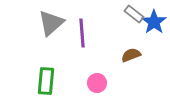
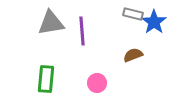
gray rectangle: moved 1 px left; rotated 24 degrees counterclockwise
gray triangle: rotated 32 degrees clockwise
purple line: moved 2 px up
brown semicircle: moved 2 px right
green rectangle: moved 2 px up
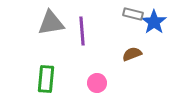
brown semicircle: moved 1 px left, 1 px up
